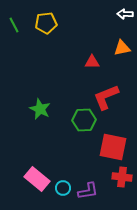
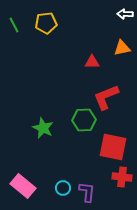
green star: moved 3 px right, 19 px down
pink rectangle: moved 14 px left, 7 px down
purple L-shape: moved 1 px left, 1 px down; rotated 75 degrees counterclockwise
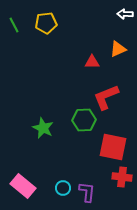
orange triangle: moved 4 px left, 1 px down; rotated 12 degrees counterclockwise
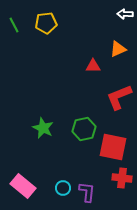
red triangle: moved 1 px right, 4 px down
red L-shape: moved 13 px right
green hexagon: moved 9 px down; rotated 10 degrees counterclockwise
red cross: moved 1 px down
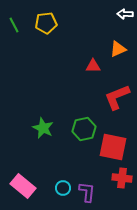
red L-shape: moved 2 px left
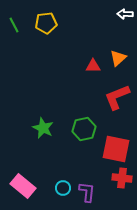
orange triangle: moved 9 px down; rotated 18 degrees counterclockwise
red square: moved 3 px right, 2 px down
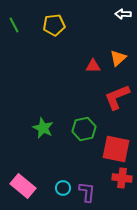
white arrow: moved 2 px left
yellow pentagon: moved 8 px right, 2 px down
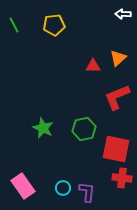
pink rectangle: rotated 15 degrees clockwise
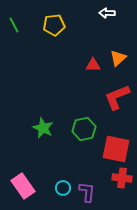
white arrow: moved 16 px left, 1 px up
red triangle: moved 1 px up
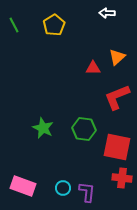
yellow pentagon: rotated 25 degrees counterclockwise
orange triangle: moved 1 px left, 1 px up
red triangle: moved 3 px down
green hexagon: rotated 20 degrees clockwise
red square: moved 1 px right, 2 px up
pink rectangle: rotated 35 degrees counterclockwise
